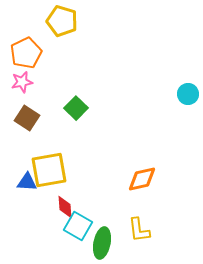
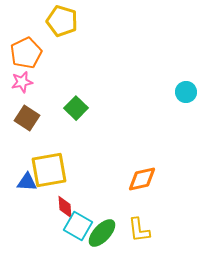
cyan circle: moved 2 px left, 2 px up
green ellipse: moved 10 px up; rotated 32 degrees clockwise
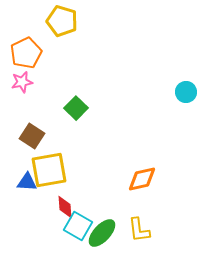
brown square: moved 5 px right, 18 px down
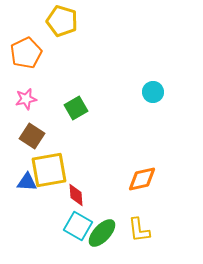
pink star: moved 4 px right, 17 px down
cyan circle: moved 33 px left
green square: rotated 15 degrees clockwise
red diamond: moved 11 px right, 12 px up
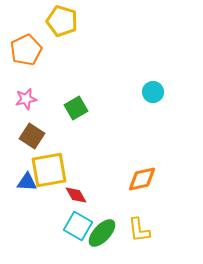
orange pentagon: moved 3 px up
red diamond: rotated 25 degrees counterclockwise
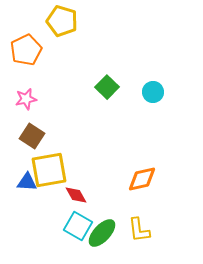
green square: moved 31 px right, 21 px up; rotated 15 degrees counterclockwise
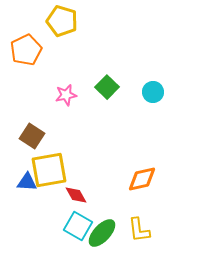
pink star: moved 40 px right, 4 px up
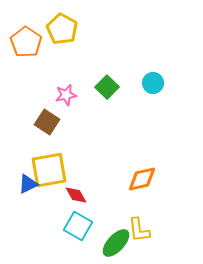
yellow pentagon: moved 8 px down; rotated 12 degrees clockwise
orange pentagon: moved 8 px up; rotated 12 degrees counterclockwise
cyan circle: moved 9 px up
brown square: moved 15 px right, 14 px up
blue triangle: moved 1 px right, 2 px down; rotated 30 degrees counterclockwise
green ellipse: moved 14 px right, 10 px down
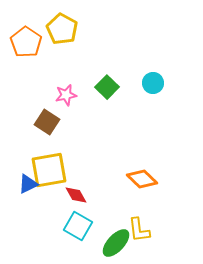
orange diamond: rotated 56 degrees clockwise
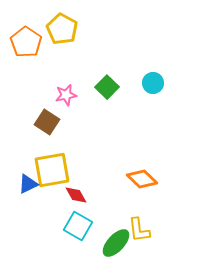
yellow square: moved 3 px right
